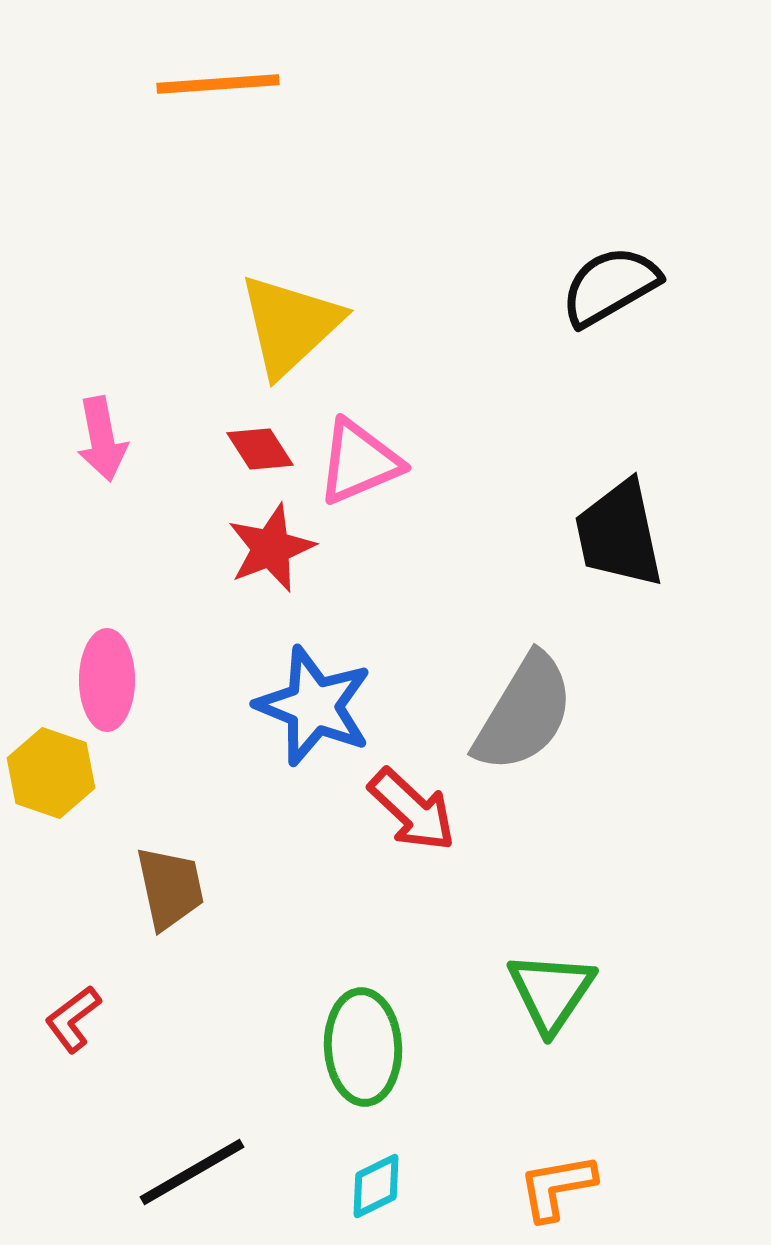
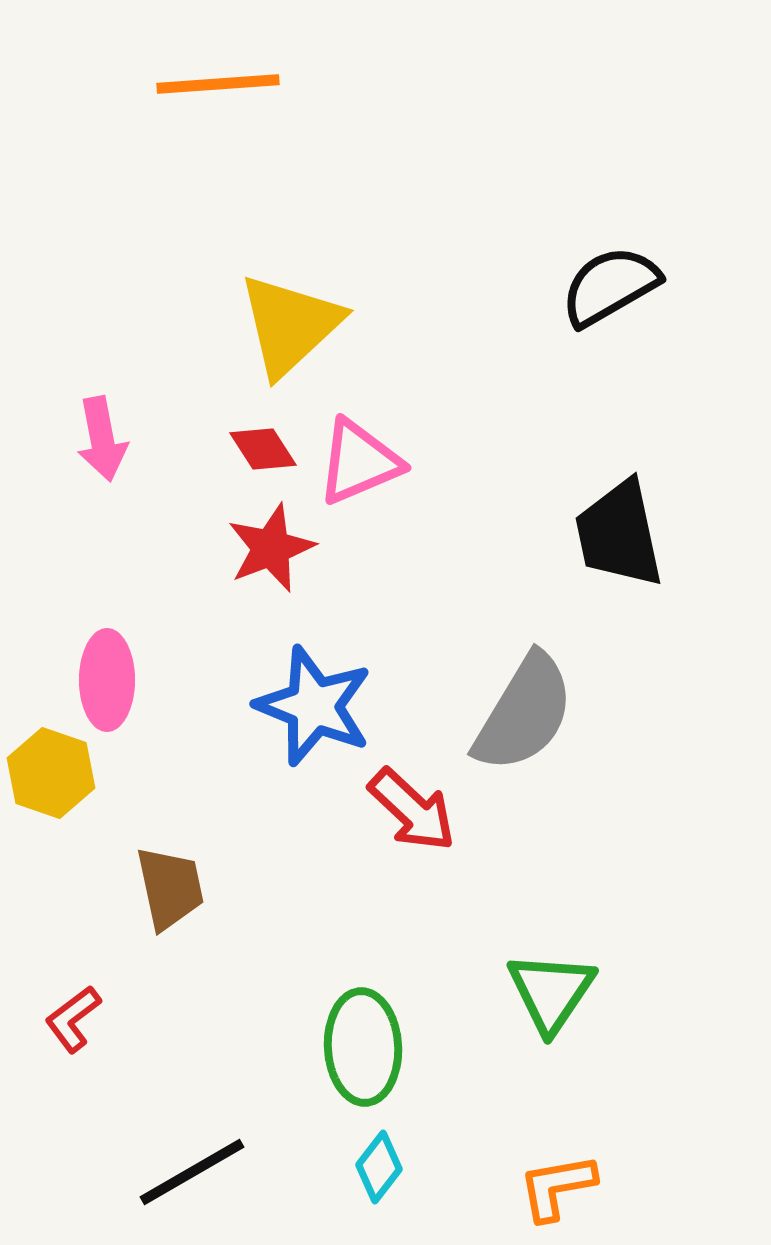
red diamond: moved 3 px right
cyan diamond: moved 3 px right, 19 px up; rotated 26 degrees counterclockwise
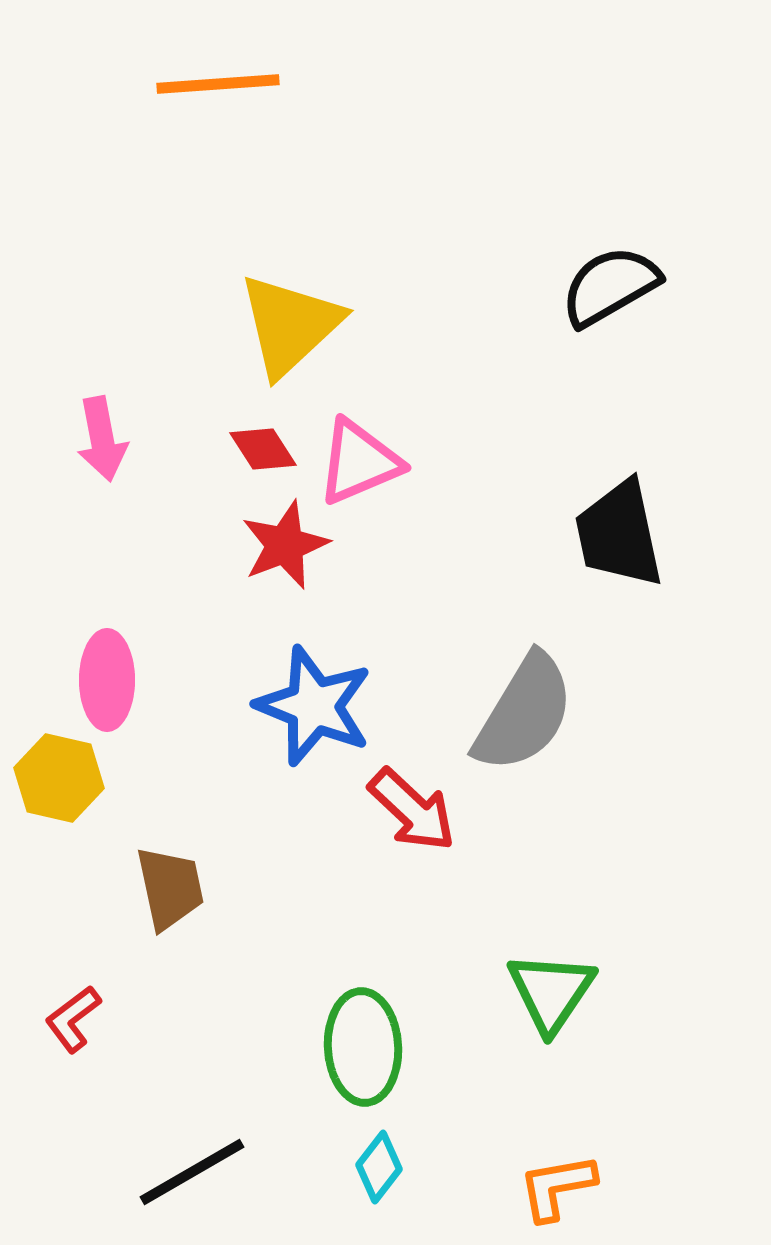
red star: moved 14 px right, 3 px up
yellow hexagon: moved 8 px right, 5 px down; rotated 6 degrees counterclockwise
